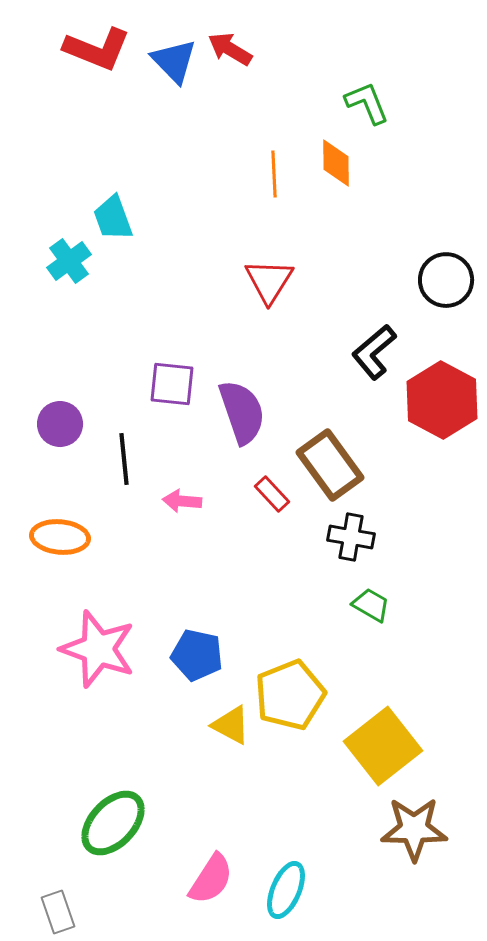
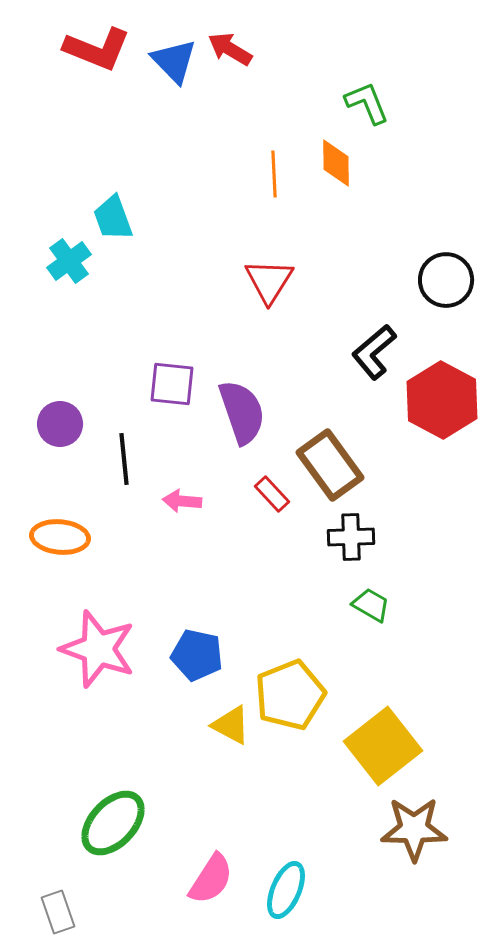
black cross: rotated 12 degrees counterclockwise
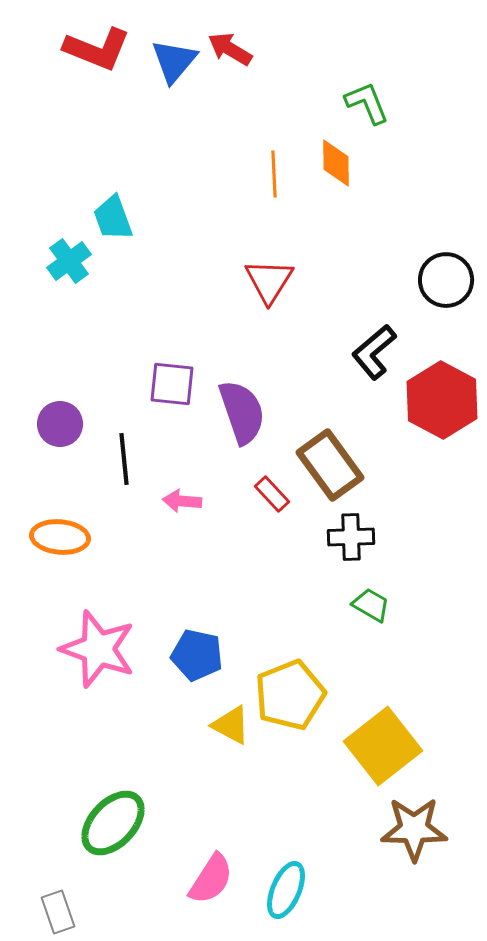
blue triangle: rotated 24 degrees clockwise
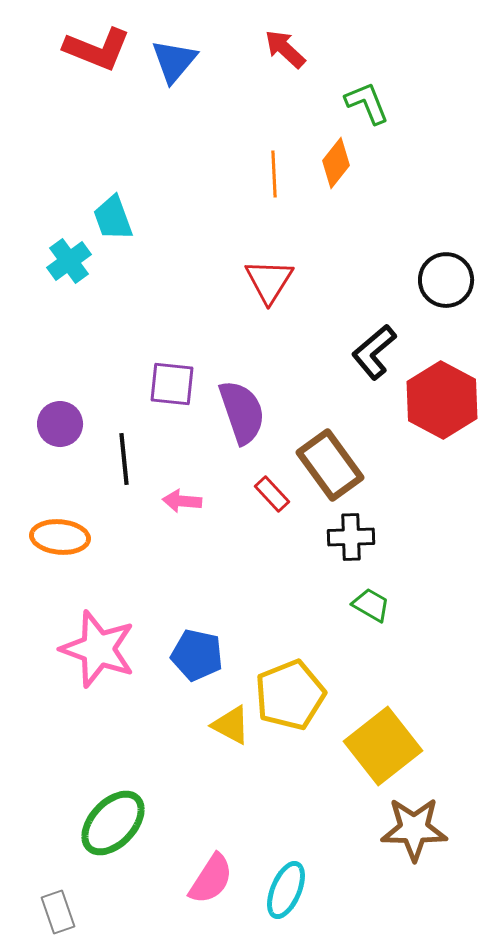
red arrow: moved 55 px right; rotated 12 degrees clockwise
orange diamond: rotated 39 degrees clockwise
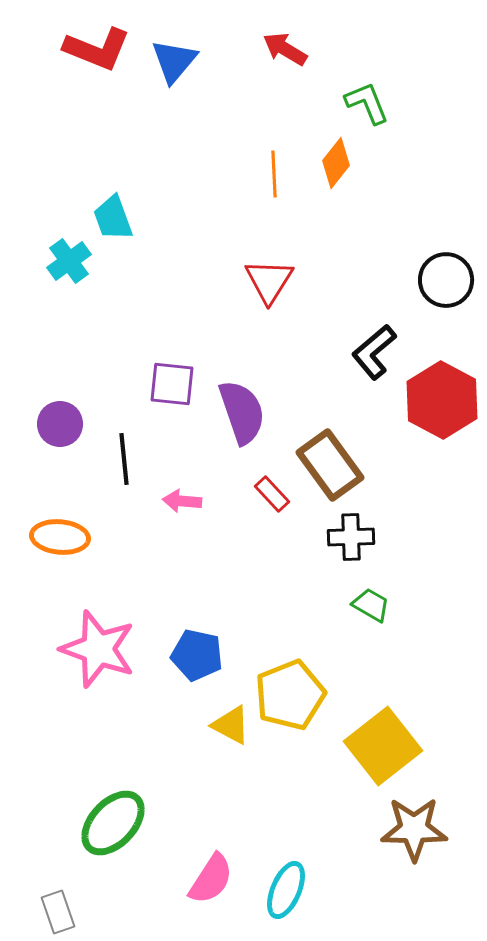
red arrow: rotated 12 degrees counterclockwise
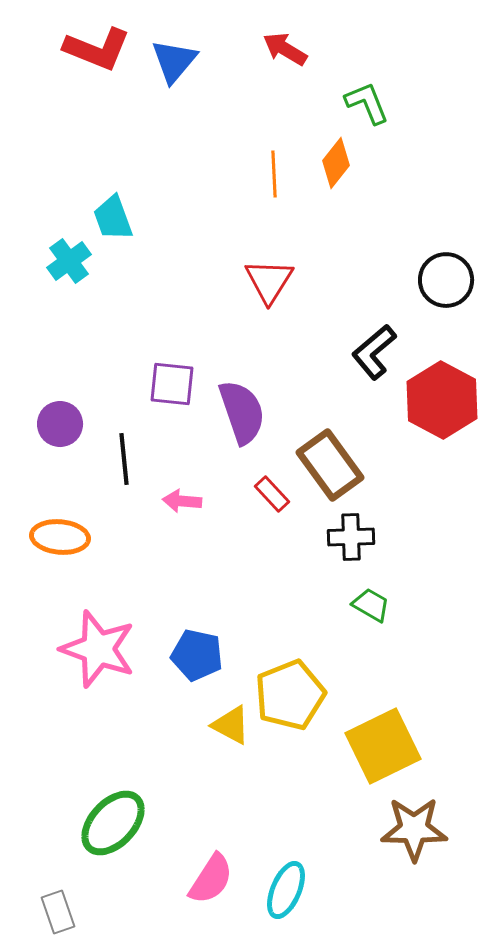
yellow square: rotated 12 degrees clockwise
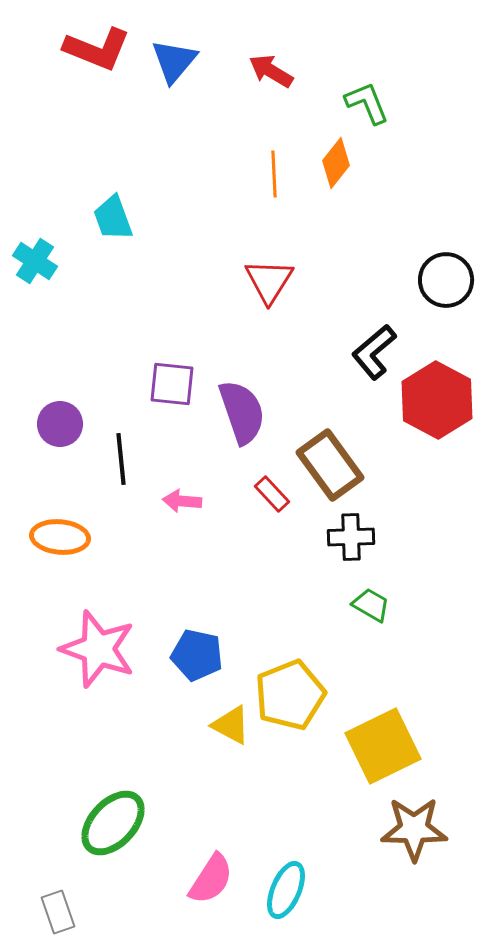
red arrow: moved 14 px left, 22 px down
cyan cross: moved 34 px left; rotated 21 degrees counterclockwise
red hexagon: moved 5 px left
black line: moved 3 px left
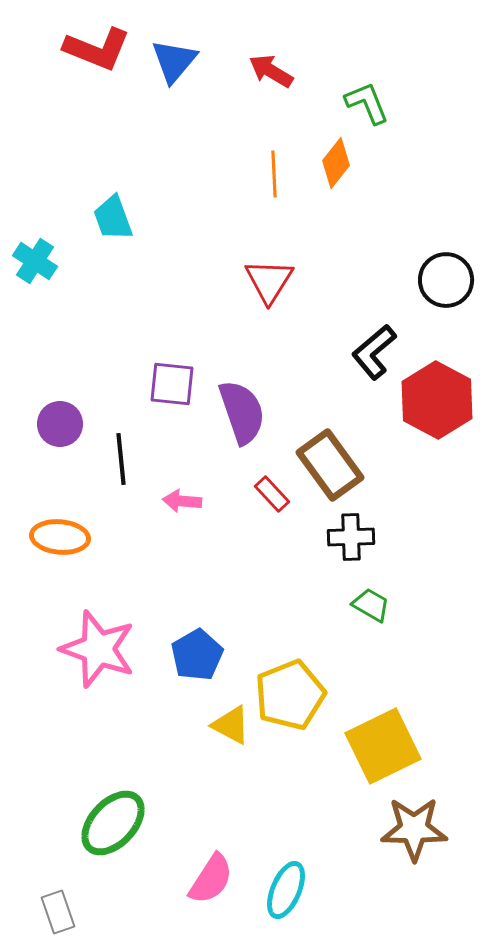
blue pentagon: rotated 30 degrees clockwise
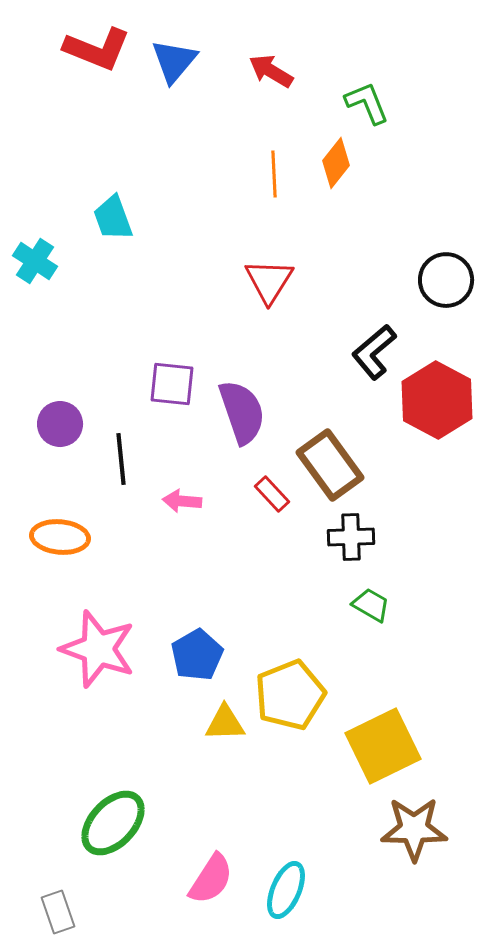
yellow triangle: moved 6 px left, 2 px up; rotated 30 degrees counterclockwise
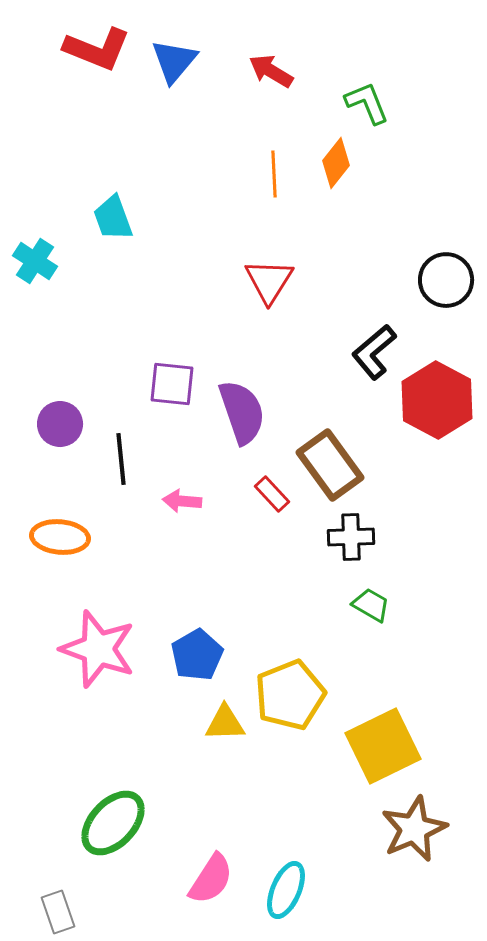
brown star: rotated 24 degrees counterclockwise
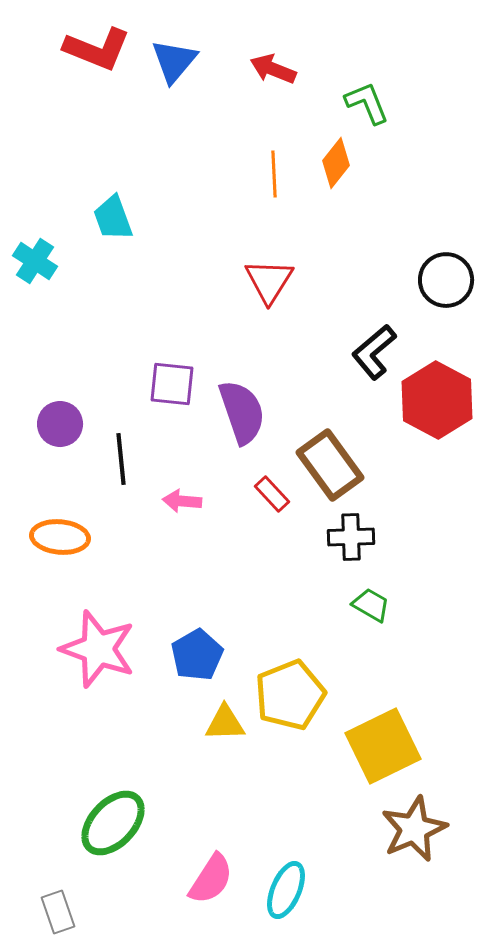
red arrow: moved 2 px right, 2 px up; rotated 9 degrees counterclockwise
